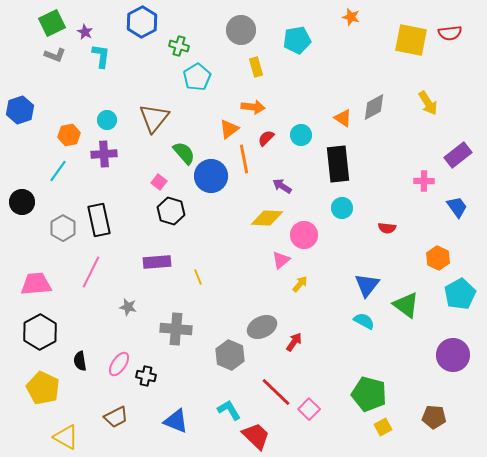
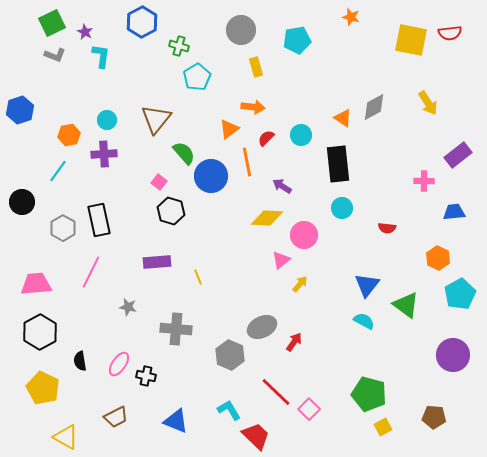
brown triangle at (154, 118): moved 2 px right, 1 px down
orange line at (244, 159): moved 3 px right, 3 px down
blue trapezoid at (457, 207): moved 3 px left, 5 px down; rotated 60 degrees counterclockwise
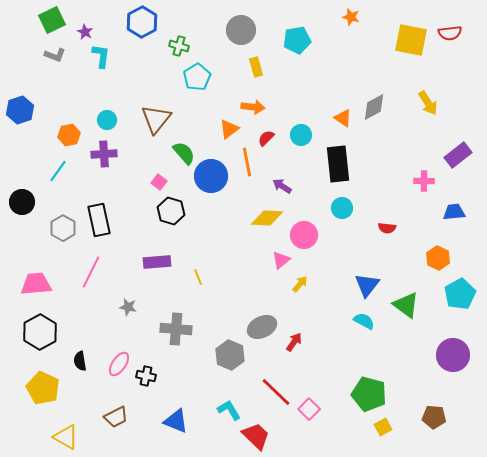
green square at (52, 23): moved 3 px up
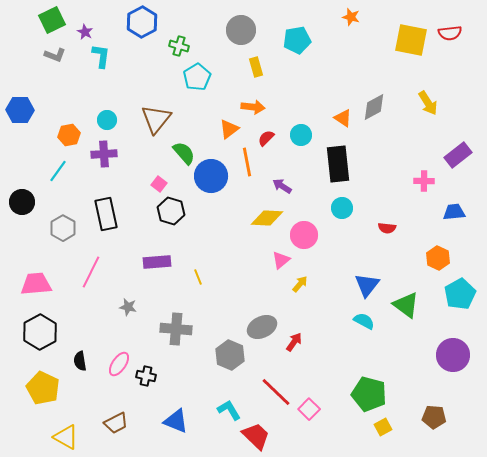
blue hexagon at (20, 110): rotated 20 degrees clockwise
pink square at (159, 182): moved 2 px down
black rectangle at (99, 220): moved 7 px right, 6 px up
brown trapezoid at (116, 417): moved 6 px down
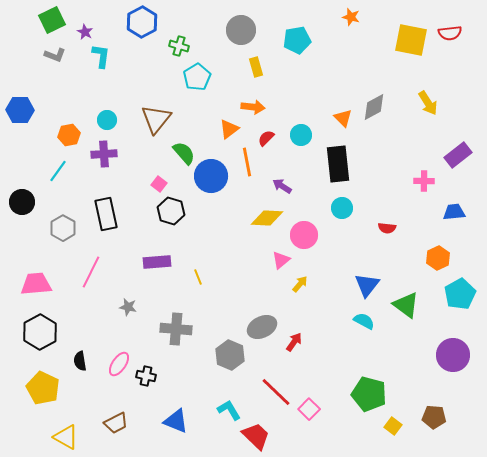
orange triangle at (343, 118): rotated 12 degrees clockwise
orange hexagon at (438, 258): rotated 10 degrees clockwise
yellow square at (383, 427): moved 10 px right, 1 px up; rotated 24 degrees counterclockwise
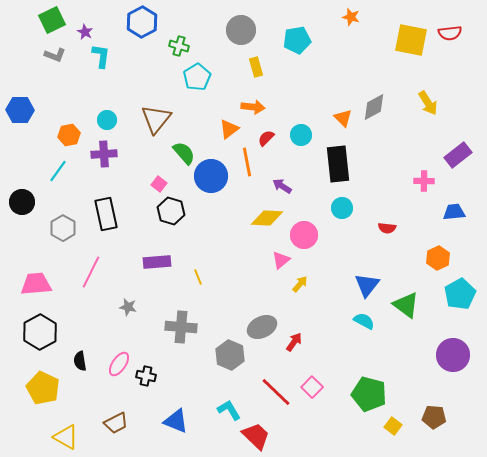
gray cross at (176, 329): moved 5 px right, 2 px up
pink square at (309, 409): moved 3 px right, 22 px up
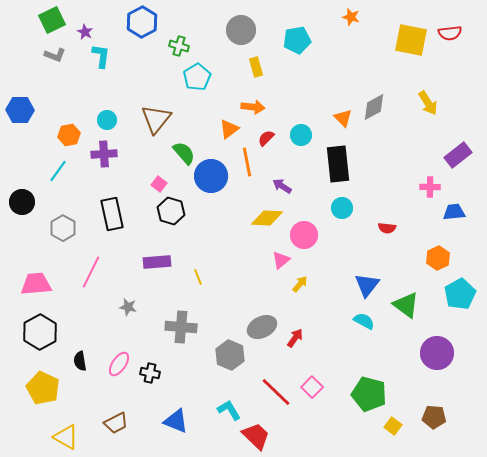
pink cross at (424, 181): moved 6 px right, 6 px down
black rectangle at (106, 214): moved 6 px right
red arrow at (294, 342): moved 1 px right, 4 px up
purple circle at (453, 355): moved 16 px left, 2 px up
black cross at (146, 376): moved 4 px right, 3 px up
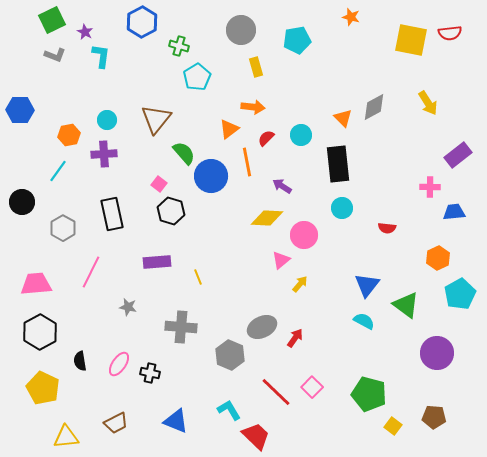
yellow triangle at (66, 437): rotated 36 degrees counterclockwise
